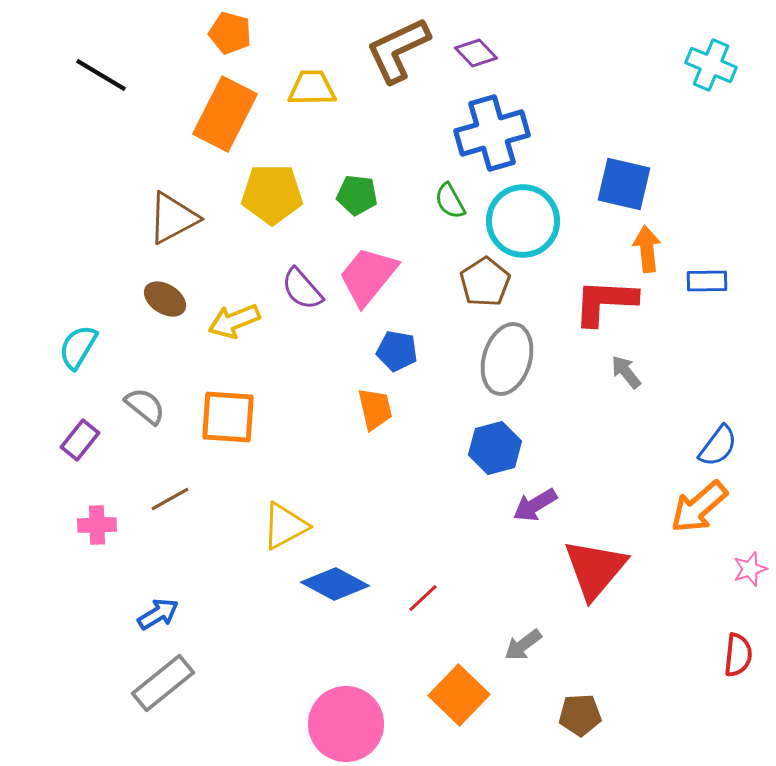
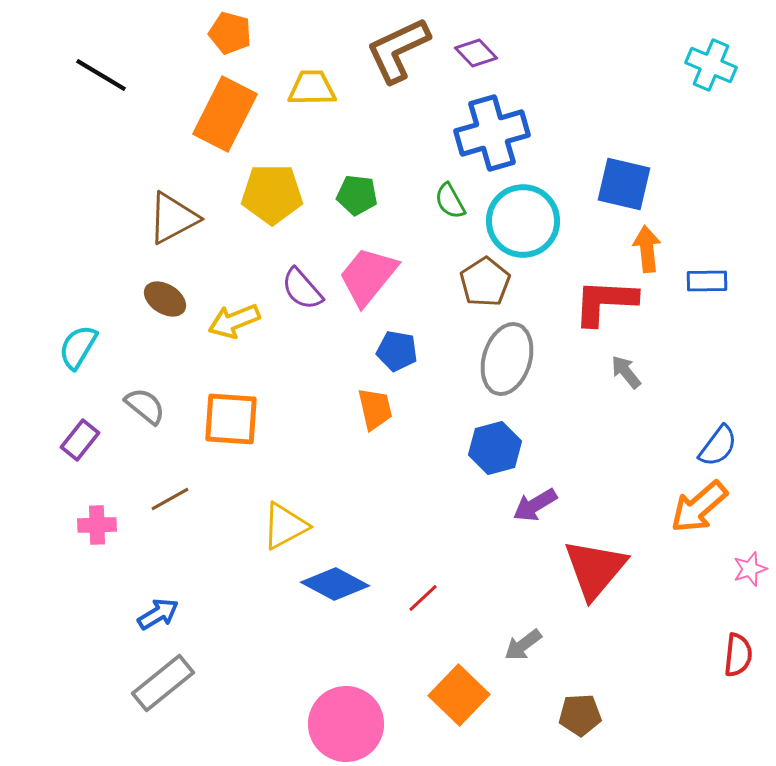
orange square at (228, 417): moved 3 px right, 2 px down
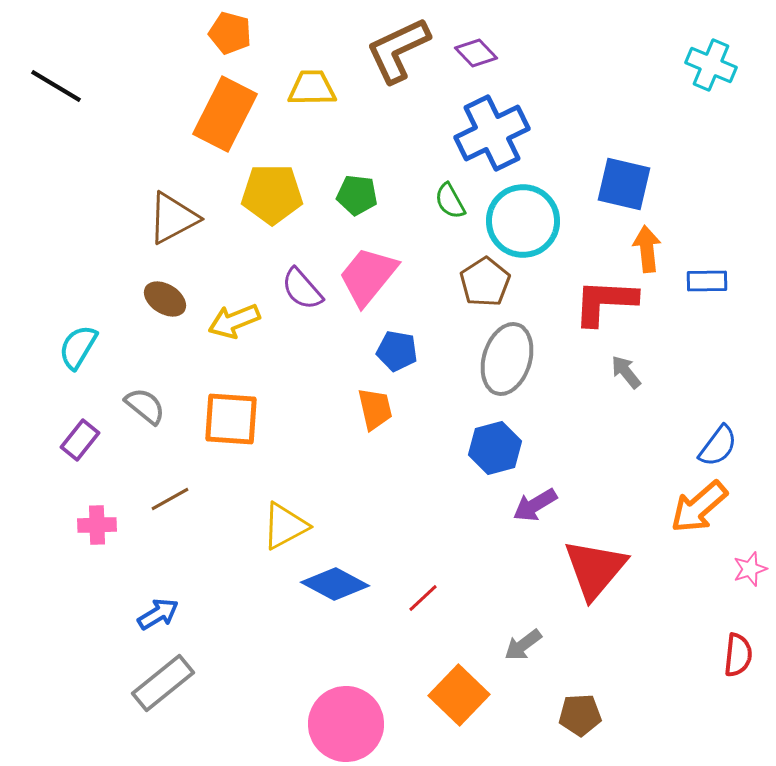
black line at (101, 75): moved 45 px left, 11 px down
blue cross at (492, 133): rotated 10 degrees counterclockwise
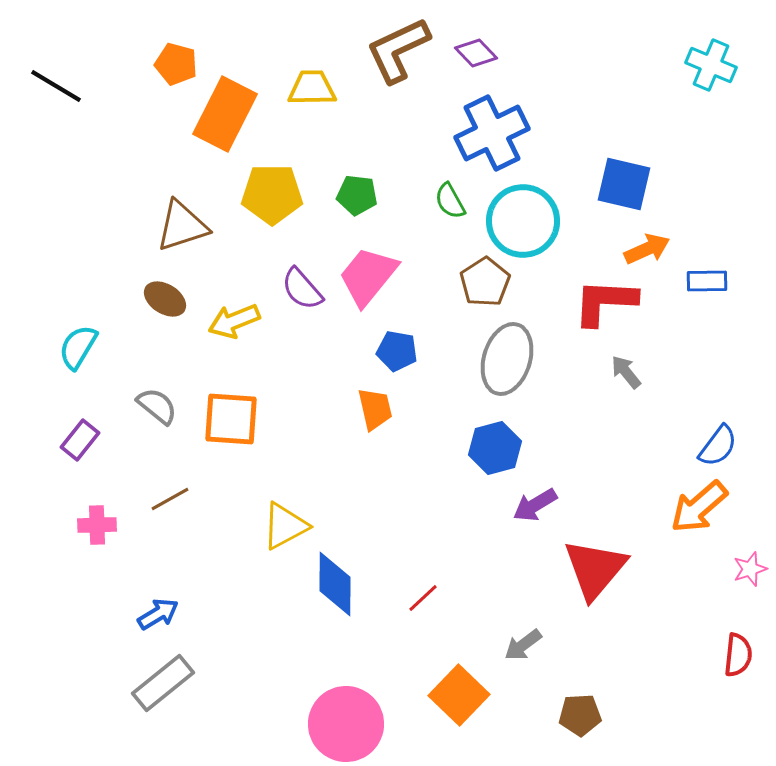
orange pentagon at (230, 33): moved 54 px left, 31 px down
brown triangle at (173, 218): moved 9 px right, 8 px down; rotated 10 degrees clockwise
orange arrow at (647, 249): rotated 72 degrees clockwise
gray semicircle at (145, 406): moved 12 px right
blue diamond at (335, 584): rotated 62 degrees clockwise
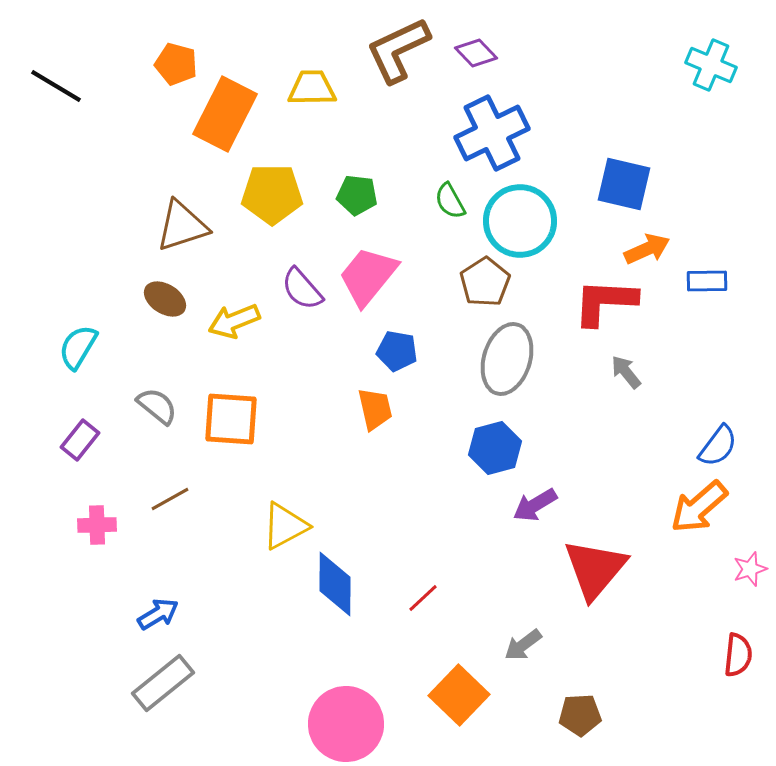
cyan circle at (523, 221): moved 3 px left
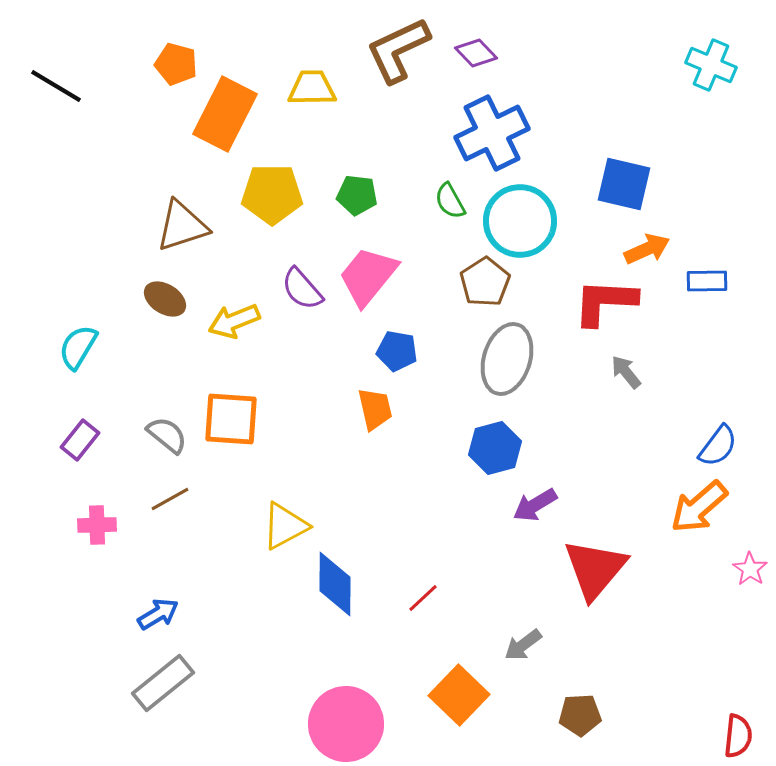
gray semicircle at (157, 406): moved 10 px right, 29 px down
pink star at (750, 569): rotated 20 degrees counterclockwise
red semicircle at (738, 655): moved 81 px down
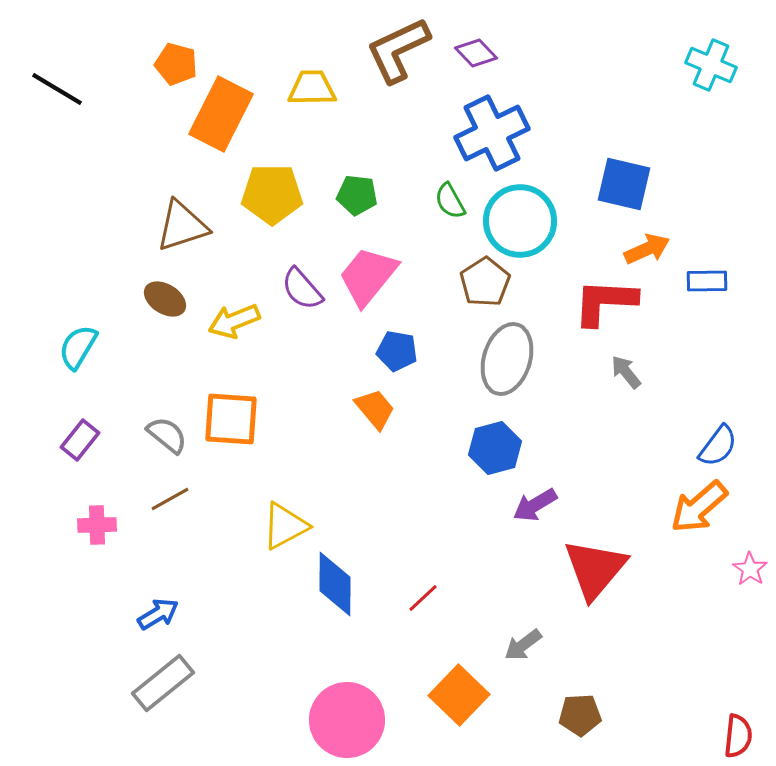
black line at (56, 86): moved 1 px right, 3 px down
orange rectangle at (225, 114): moved 4 px left
orange trapezoid at (375, 409): rotated 27 degrees counterclockwise
pink circle at (346, 724): moved 1 px right, 4 px up
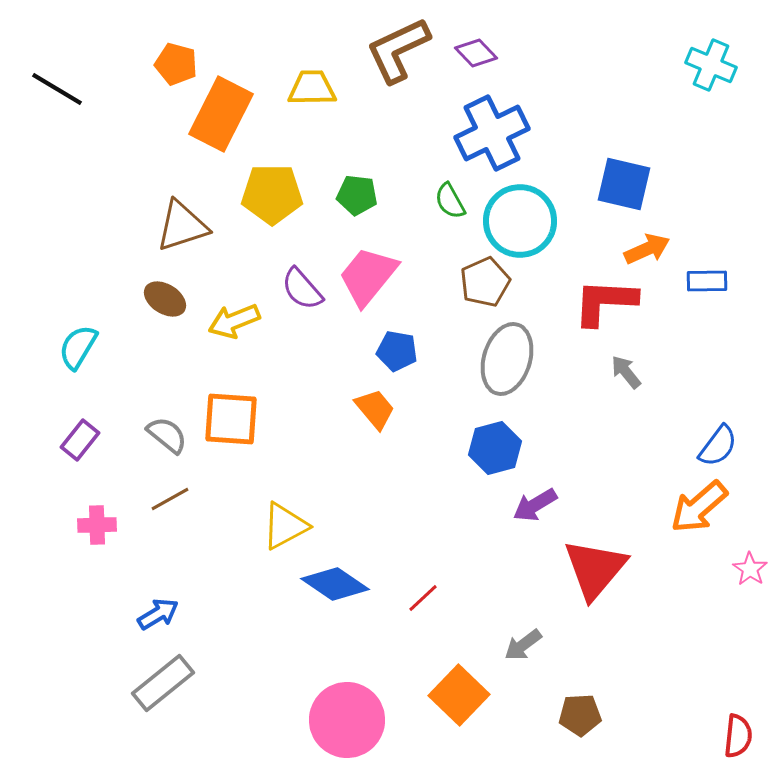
brown pentagon at (485, 282): rotated 9 degrees clockwise
blue diamond at (335, 584): rotated 56 degrees counterclockwise
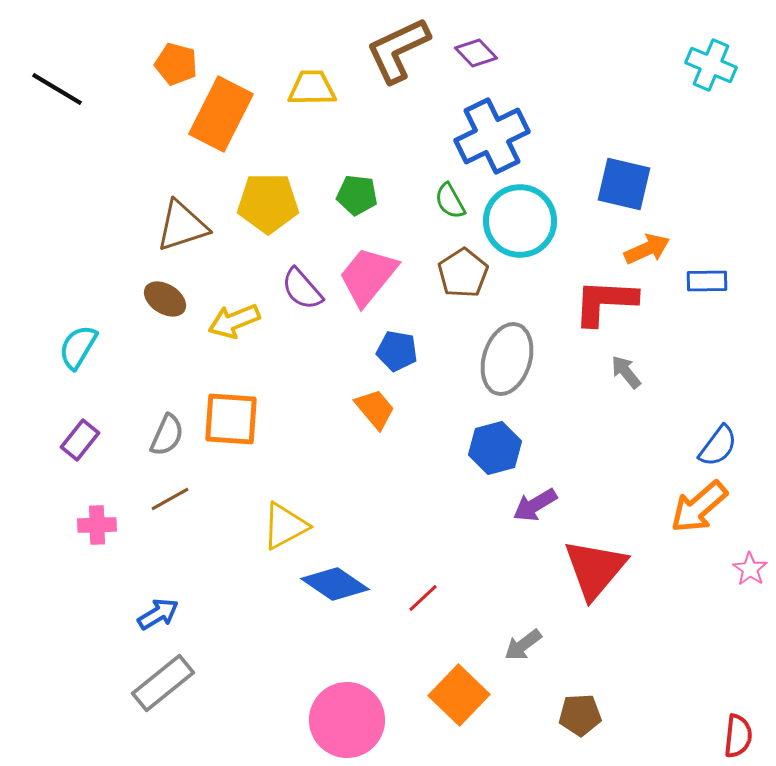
blue cross at (492, 133): moved 3 px down
yellow pentagon at (272, 194): moved 4 px left, 9 px down
brown pentagon at (485, 282): moved 22 px left, 9 px up; rotated 9 degrees counterclockwise
gray semicircle at (167, 435): rotated 75 degrees clockwise
